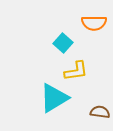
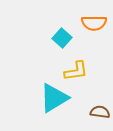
cyan square: moved 1 px left, 5 px up
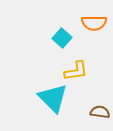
cyan triangle: moved 1 px left; rotated 44 degrees counterclockwise
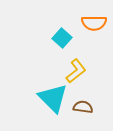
yellow L-shape: rotated 30 degrees counterclockwise
brown semicircle: moved 17 px left, 5 px up
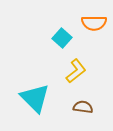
cyan triangle: moved 18 px left
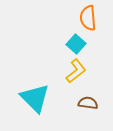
orange semicircle: moved 6 px left, 5 px up; rotated 85 degrees clockwise
cyan square: moved 14 px right, 6 px down
brown semicircle: moved 5 px right, 4 px up
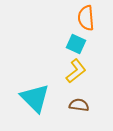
orange semicircle: moved 2 px left
cyan square: rotated 18 degrees counterclockwise
brown semicircle: moved 9 px left, 2 px down
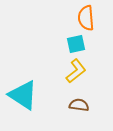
cyan square: rotated 36 degrees counterclockwise
cyan triangle: moved 12 px left, 3 px up; rotated 12 degrees counterclockwise
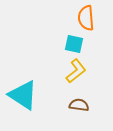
cyan square: moved 2 px left; rotated 24 degrees clockwise
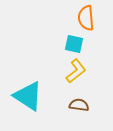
cyan triangle: moved 5 px right, 1 px down
